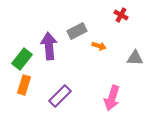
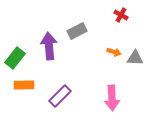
orange arrow: moved 15 px right, 6 px down
green rectangle: moved 7 px left, 1 px up
orange rectangle: rotated 72 degrees clockwise
pink arrow: rotated 20 degrees counterclockwise
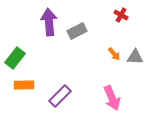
purple arrow: moved 24 px up
orange arrow: moved 2 px down; rotated 32 degrees clockwise
gray triangle: moved 1 px up
pink arrow: rotated 20 degrees counterclockwise
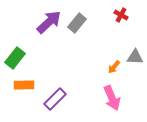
purple arrow: rotated 52 degrees clockwise
gray rectangle: moved 8 px up; rotated 24 degrees counterclockwise
orange arrow: moved 13 px down; rotated 80 degrees clockwise
purple rectangle: moved 5 px left, 3 px down
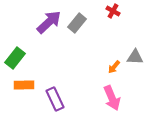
red cross: moved 8 px left, 4 px up
purple rectangle: rotated 70 degrees counterclockwise
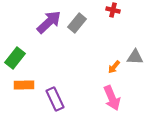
red cross: moved 1 px up; rotated 16 degrees counterclockwise
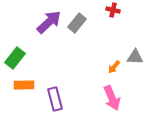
purple rectangle: rotated 10 degrees clockwise
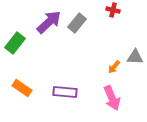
green rectangle: moved 15 px up
orange rectangle: moved 2 px left, 3 px down; rotated 36 degrees clockwise
purple rectangle: moved 10 px right, 7 px up; rotated 70 degrees counterclockwise
